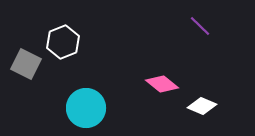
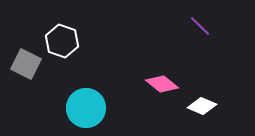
white hexagon: moved 1 px left, 1 px up; rotated 20 degrees counterclockwise
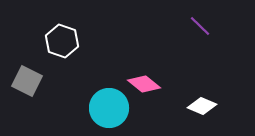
gray square: moved 1 px right, 17 px down
pink diamond: moved 18 px left
cyan circle: moved 23 px right
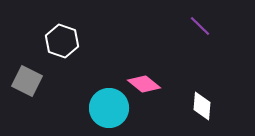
white diamond: rotated 72 degrees clockwise
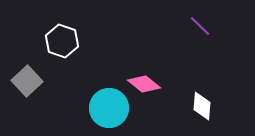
gray square: rotated 20 degrees clockwise
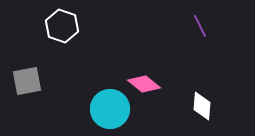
purple line: rotated 20 degrees clockwise
white hexagon: moved 15 px up
gray square: rotated 32 degrees clockwise
cyan circle: moved 1 px right, 1 px down
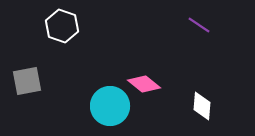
purple line: moved 1 px left, 1 px up; rotated 30 degrees counterclockwise
cyan circle: moved 3 px up
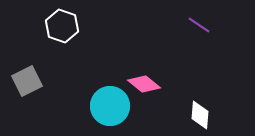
gray square: rotated 16 degrees counterclockwise
white diamond: moved 2 px left, 9 px down
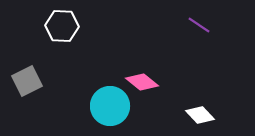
white hexagon: rotated 16 degrees counterclockwise
pink diamond: moved 2 px left, 2 px up
white diamond: rotated 48 degrees counterclockwise
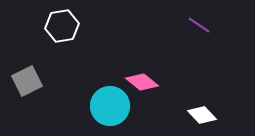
white hexagon: rotated 12 degrees counterclockwise
white diamond: moved 2 px right
